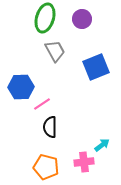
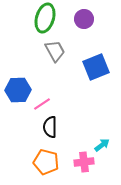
purple circle: moved 2 px right
blue hexagon: moved 3 px left, 3 px down
orange pentagon: moved 5 px up
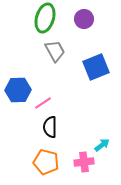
pink line: moved 1 px right, 1 px up
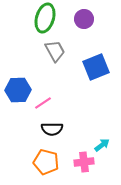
black semicircle: moved 2 px right, 2 px down; rotated 90 degrees counterclockwise
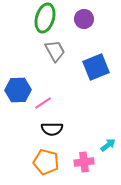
cyan arrow: moved 6 px right
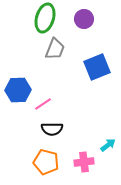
gray trapezoid: moved 2 px up; rotated 50 degrees clockwise
blue square: moved 1 px right
pink line: moved 1 px down
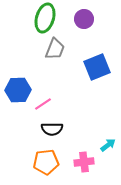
orange pentagon: rotated 20 degrees counterclockwise
